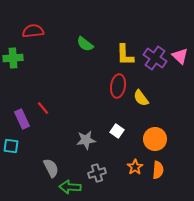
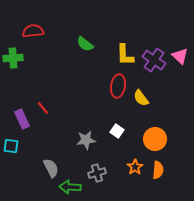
purple cross: moved 1 px left, 2 px down
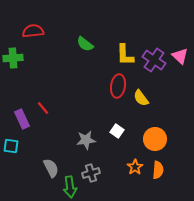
gray cross: moved 6 px left
green arrow: rotated 100 degrees counterclockwise
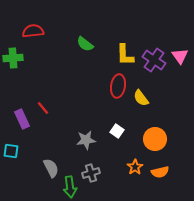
pink triangle: rotated 12 degrees clockwise
cyan square: moved 5 px down
orange semicircle: moved 2 px right, 2 px down; rotated 72 degrees clockwise
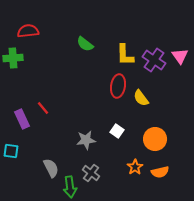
red semicircle: moved 5 px left
gray cross: rotated 36 degrees counterclockwise
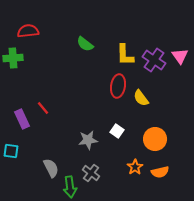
gray star: moved 2 px right
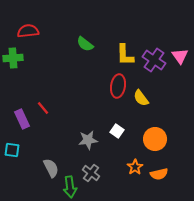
cyan square: moved 1 px right, 1 px up
orange semicircle: moved 1 px left, 2 px down
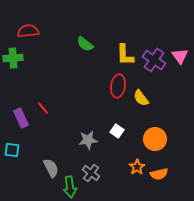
purple rectangle: moved 1 px left, 1 px up
orange star: moved 2 px right
